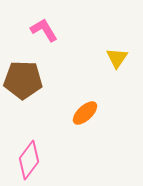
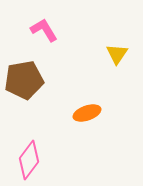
yellow triangle: moved 4 px up
brown pentagon: moved 1 px right; rotated 12 degrees counterclockwise
orange ellipse: moved 2 px right; rotated 24 degrees clockwise
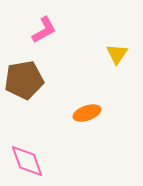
pink L-shape: rotated 92 degrees clockwise
pink diamond: moved 2 px left, 1 px down; rotated 57 degrees counterclockwise
